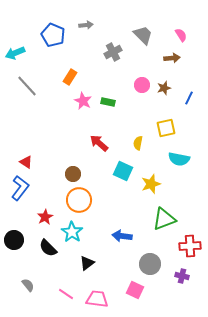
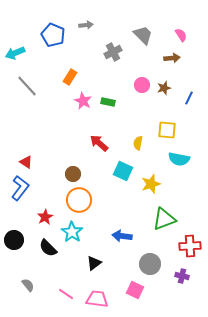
yellow square: moved 1 px right, 2 px down; rotated 18 degrees clockwise
black triangle: moved 7 px right
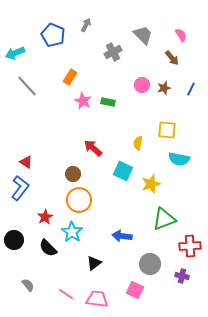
gray arrow: rotated 56 degrees counterclockwise
brown arrow: rotated 56 degrees clockwise
blue line: moved 2 px right, 9 px up
red arrow: moved 6 px left, 5 px down
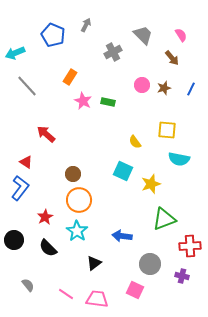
yellow semicircle: moved 3 px left, 1 px up; rotated 48 degrees counterclockwise
red arrow: moved 47 px left, 14 px up
cyan star: moved 5 px right, 1 px up
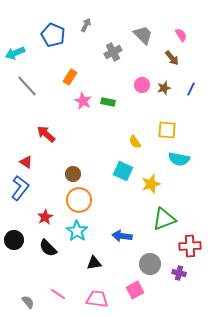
black triangle: rotated 28 degrees clockwise
purple cross: moved 3 px left, 3 px up
gray semicircle: moved 17 px down
pink square: rotated 36 degrees clockwise
pink line: moved 8 px left
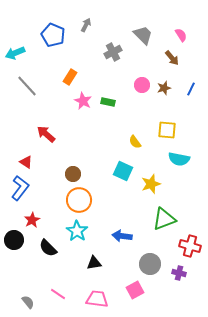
red star: moved 13 px left, 3 px down
red cross: rotated 20 degrees clockwise
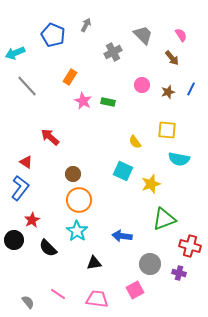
brown star: moved 4 px right, 4 px down
red arrow: moved 4 px right, 3 px down
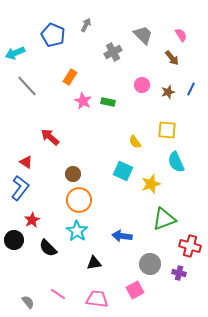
cyan semicircle: moved 3 px left, 3 px down; rotated 55 degrees clockwise
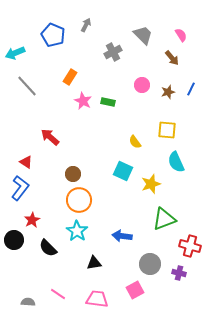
gray semicircle: rotated 48 degrees counterclockwise
